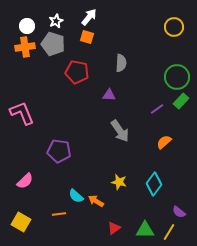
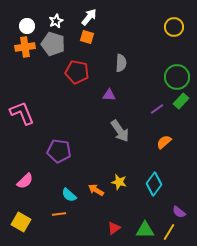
cyan semicircle: moved 7 px left, 1 px up
orange arrow: moved 11 px up
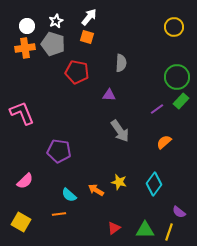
orange cross: moved 1 px down
yellow line: rotated 12 degrees counterclockwise
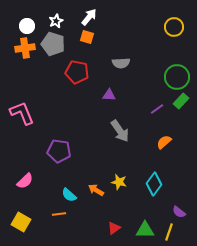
gray semicircle: rotated 84 degrees clockwise
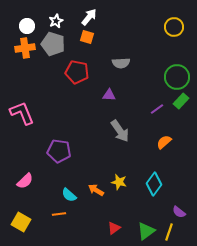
green triangle: moved 1 px right, 1 px down; rotated 36 degrees counterclockwise
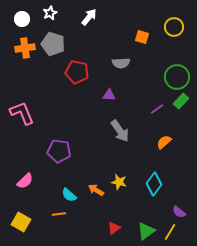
white star: moved 6 px left, 8 px up
white circle: moved 5 px left, 7 px up
orange square: moved 55 px right
yellow line: moved 1 px right; rotated 12 degrees clockwise
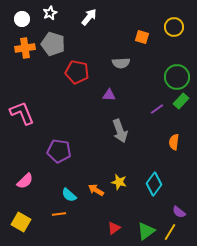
gray arrow: rotated 15 degrees clockwise
orange semicircle: moved 10 px right; rotated 42 degrees counterclockwise
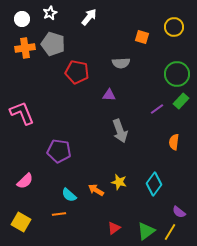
green circle: moved 3 px up
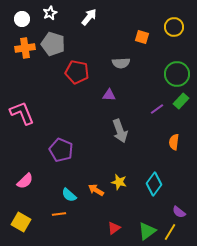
purple pentagon: moved 2 px right, 1 px up; rotated 15 degrees clockwise
green triangle: moved 1 px right
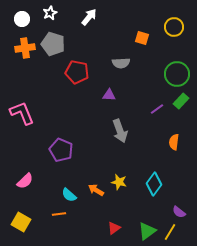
orange square: moved 1 px down
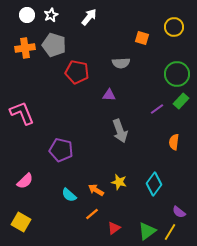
white star: moved 1 px right, 2 px down
white circle: moved 5 px right, 4 px up
gray pentagon: moved 1 px right, 1 px down
purple pentagon: rotated 10 degrees counterclockwise
orange line: moved 33 px right; rotated 32 degrees counterclockwise
